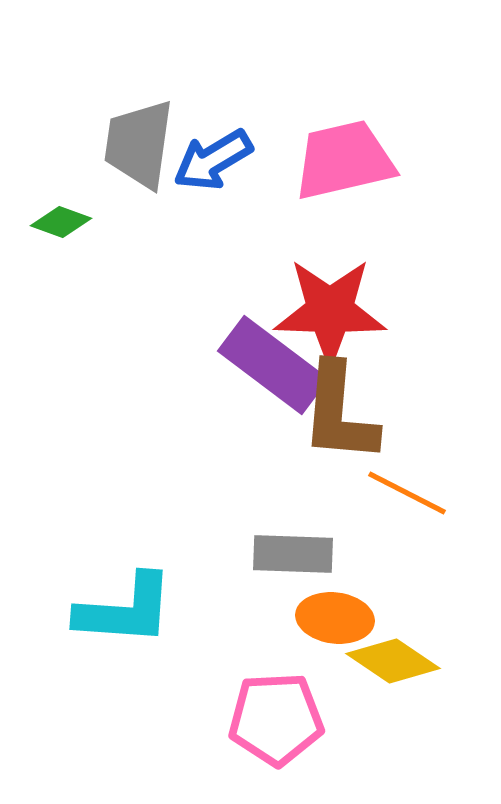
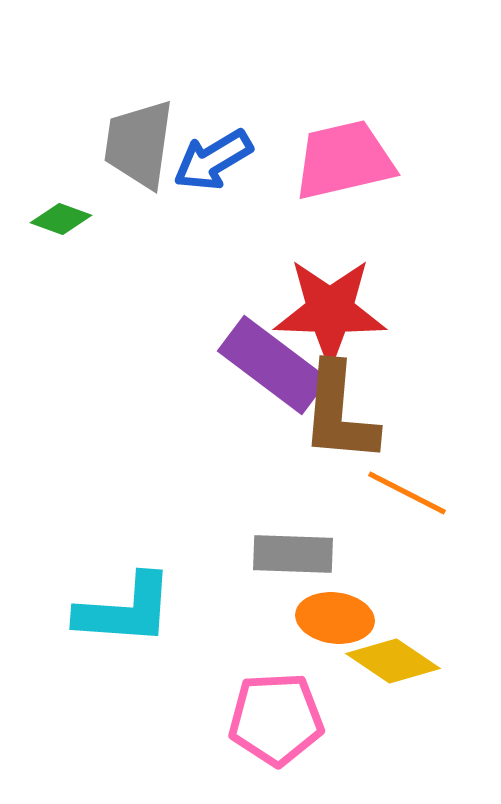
green diamond: moved 3 px up
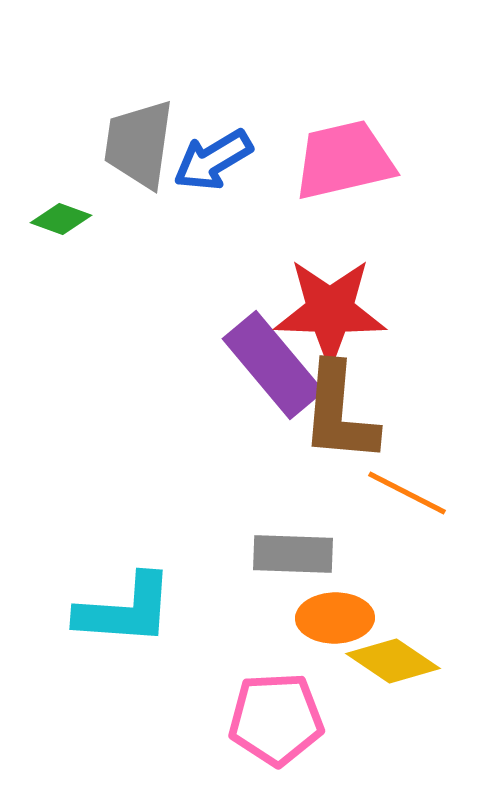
purple rectangle: rotated 13 degrees clockwise
orange ellipse: rotated 8 degrees counterclockwise
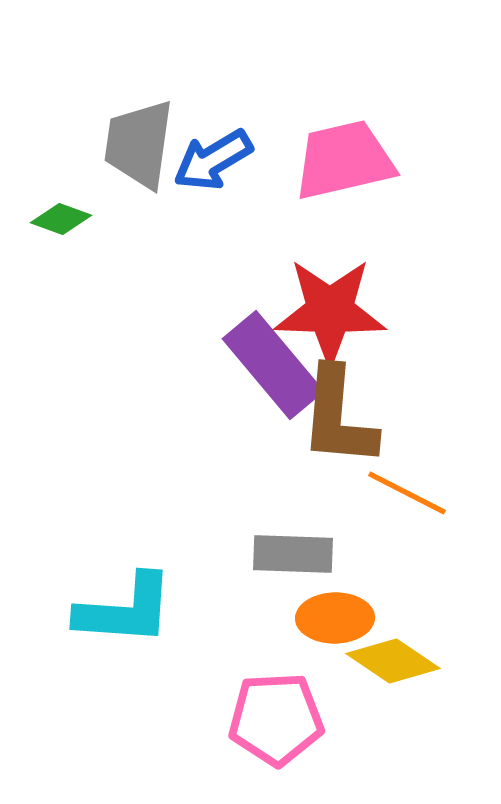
brown L-shape: moved 1 px left, 4 px down
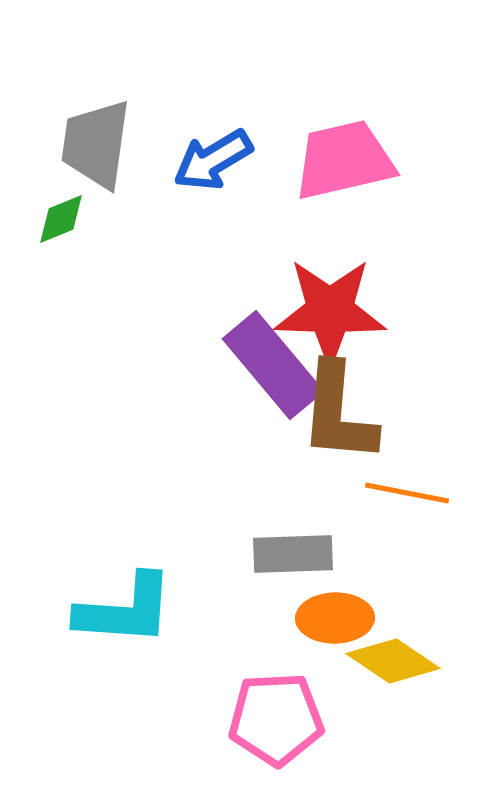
gray trapezoid: moved 43 px left
green diamond: rotated 42 degrees counterclockwise
brown L-shape: moved 4 px up
orange line: rotated 16 degrees counterclockwise
gray rectangle: rotated 4 degrees counterclockwise
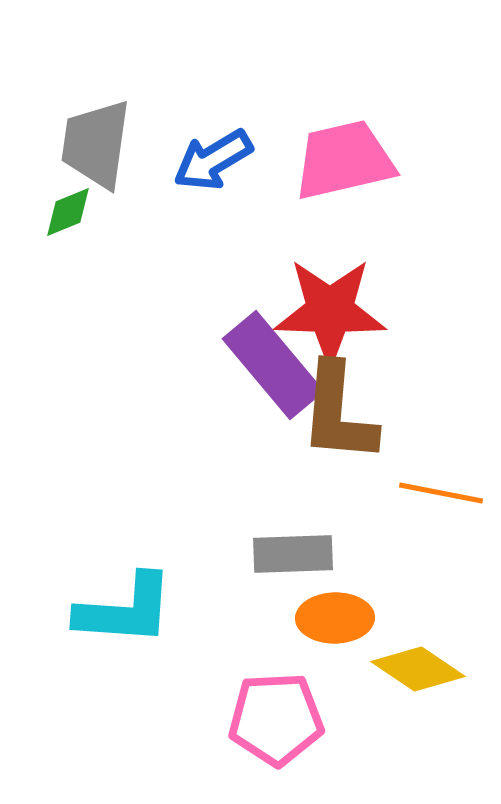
green diamond: moved 7 px right, 7 px up
orange line: moved 34 px right
yellow diamond: moved 25 px right, 8 px down
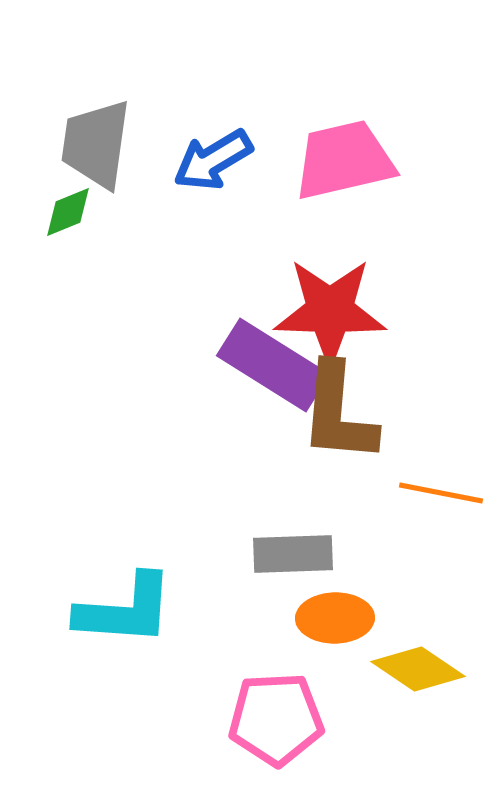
purple rectangle: rotated 18 degrees counterclockwise
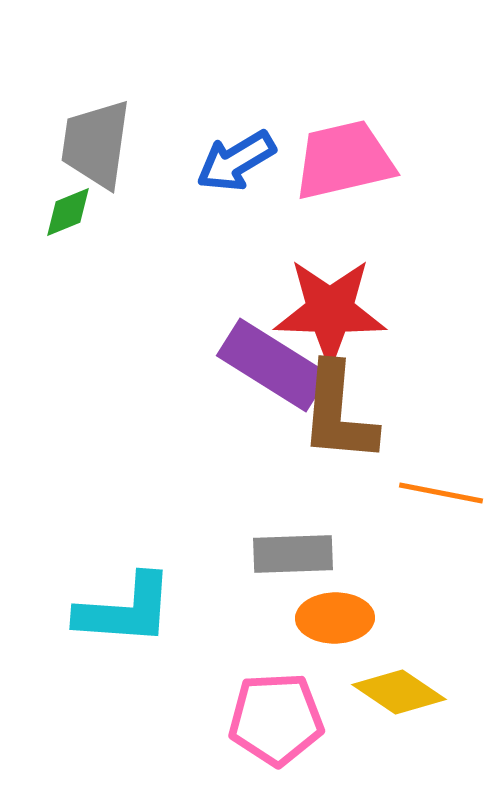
blue arrow: moved 23 px right, 1 px down
yellow diamond: moved 19 px left, 23 px down
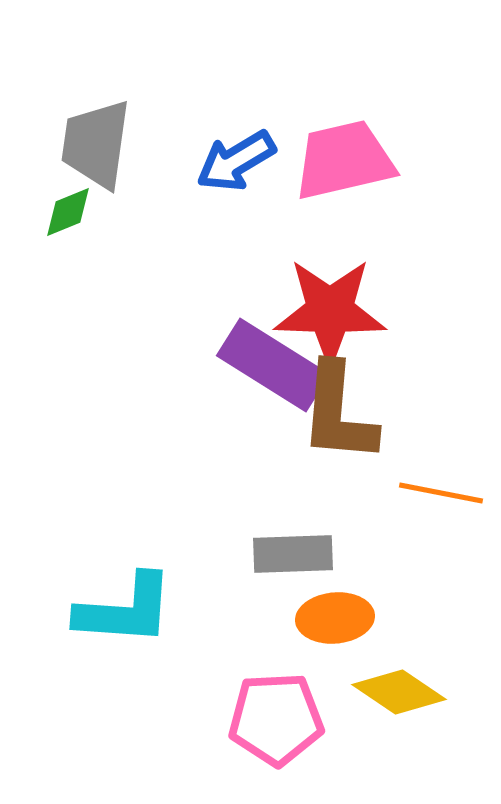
orange ellipse: rotated 4 degrees counterclockwise
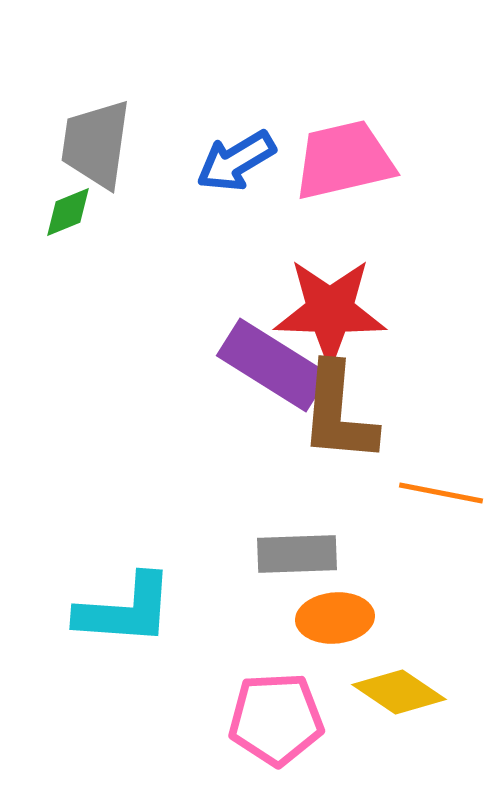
gray rectangle: moved 4 px right
